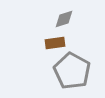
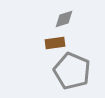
gray pentagon: rotated 6 degrees counterclockwise
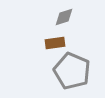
gray diamond: moved 2 px up
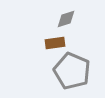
gray diamond: moved 2 px right, 2 px down
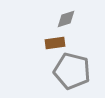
gray pentagon: rotated 9 degrees counterclockwise
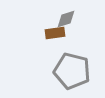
brown rectangle: moved 10 px up
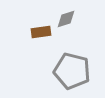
brown rectangle: moved 14 px left, 1 px up
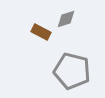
brown rectangle: rotated 36 degrees clockwise
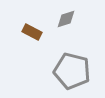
brown rectangle: moved 9 px left
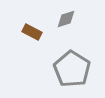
gray pentagon: moved 2 px up; rotated 18 degrees clockwise
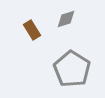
brown rectangle: moved 2 px up; rotated 30 degrees clockwise
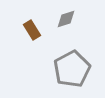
gray pentagon: rotated 12 degrees clockwise
